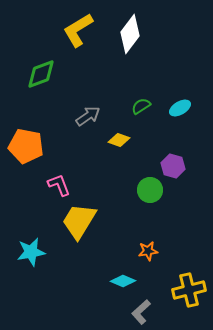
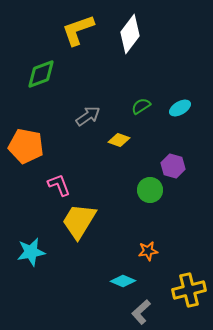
yellow L-shape: rotated 12 degrees clockwise
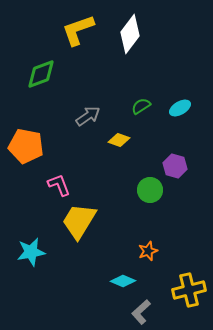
purple hexagon: moved 2 px right
orange star: rotated 12 degrees counterclockwise
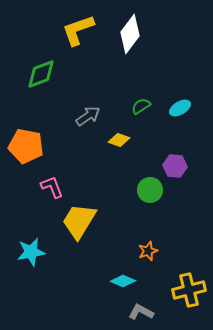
purple hexagon: rotated 10 degrees counterclockwise
pink L-shape: moved 7 px left, 2 px down
gray L-shape: rotated 70 degrees clockwise
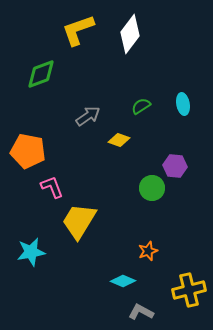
cyan ellipse: moved 3 px right, 4 px up; rotated 70 degrees counterclockwise
orange pentagon: moved 2 px right, 5 px down
green circle: moved 2 px right, 2 px up
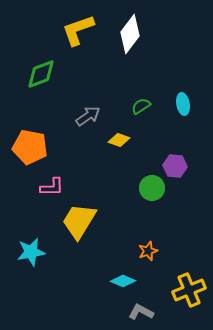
orange pentagon: moved 2 px right, 4 px up
pink L-shape: rotated 110 degrees clockwise
yellow cross: rotated 8 degrees counterclockwise
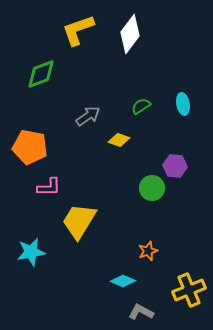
pink L-shape: moved 3 px left
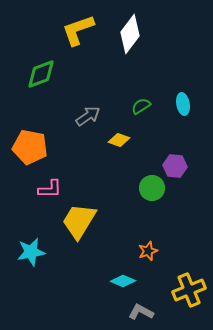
pink L-shape: moved 1 px right, 2 px down
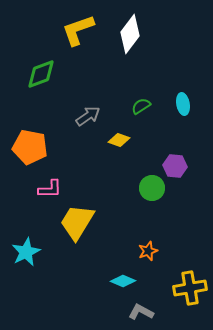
yellow trapezoid: moved 2 px left, 1 px down
cyan star: moved 5 px left; rotated 16 degrees counterclockwise
yellow cross: moved 1 px right, 2 px up; rotated 12 degrees clockwise
